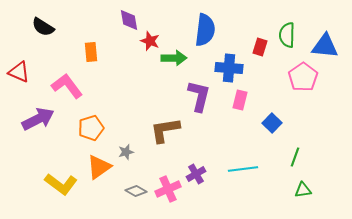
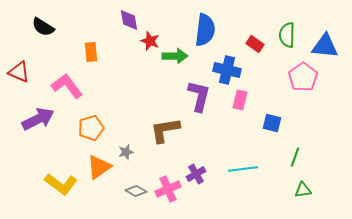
red rectangle: moved 5 px left, 3 px up; rotated 72 degrees counterclockwise
green arrow: moved 1 px right, 2 px up
blue cross: moved 2 px left, 2 px down; rotated 8 degrees clockwise
blue square: rotated 30 degrees counterclockwise
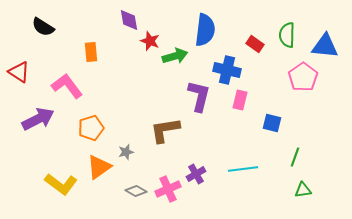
green arrow: rotated 15 degrees counterclockwise
red triangle: rotated 10 degrees clockwise
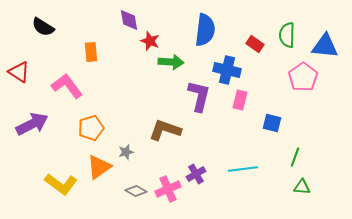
green arrow: moved 4 px left, 6 px down; rotated 20 degrees clockwise
purple arrow: moved 6 px left, 5 px down
brown L-shape: rotated 28 degrees clockwise
green triangle: moved 1 px left, 3 px up; rotated 12 degrees clockwise
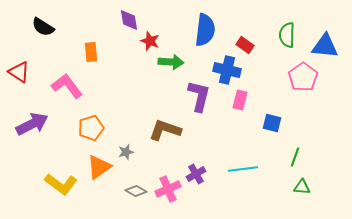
red rectangle: moved 10 px left, 1 px down
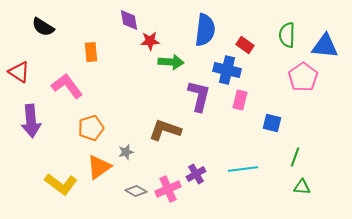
red star: rotated 24 degrees counterclockwise
purple arrow: moved 1 px left, 3 px up; rotated 112 degrees clockwise
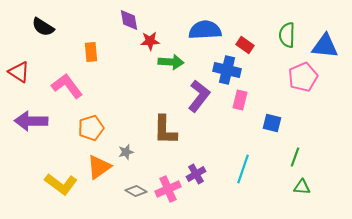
blue semicircle: rotated 100 degrees counterclockwise
pink pentagon: rotated 12 degrees clockwise
purple L-shape: rotated 24 degrees clockwise
purple arrow: rotated 96 degrees clockwise
brown L-shape: rotated 108 degrees counterclockwise
cyan line: rotated 64 degrees counterclockwise
